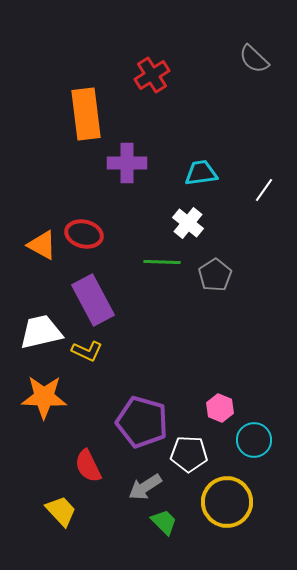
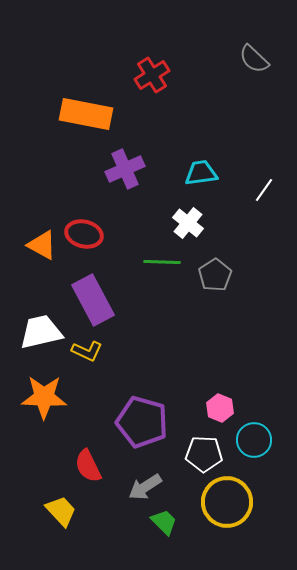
orange rectangle: rotated 72 degrees counterclockwise
purple cross: moved 2 px left, 6 px down; rotated 24 degrees counterclockwise
white pentagon: moved 15 px right
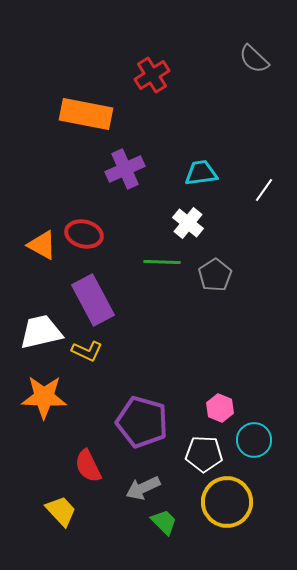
gray arrow: moved 2 px left, 1 px down; rotated 8 degrees clockwise
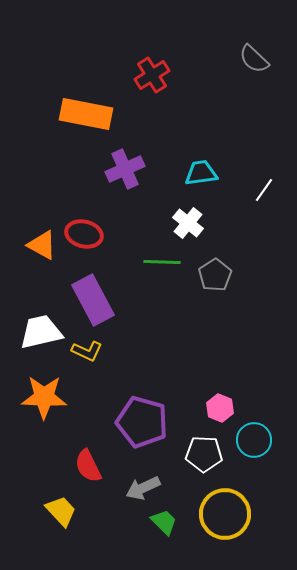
yellow circle: moved 2 px left, 12 px down
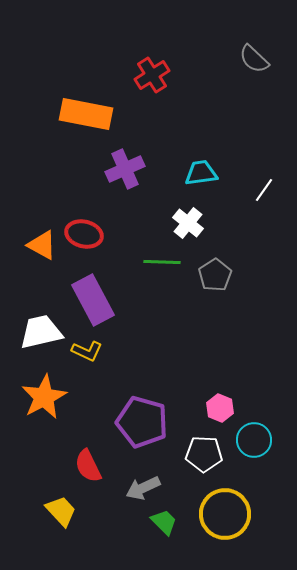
orange star: rotated 30 degrees counterclockwise
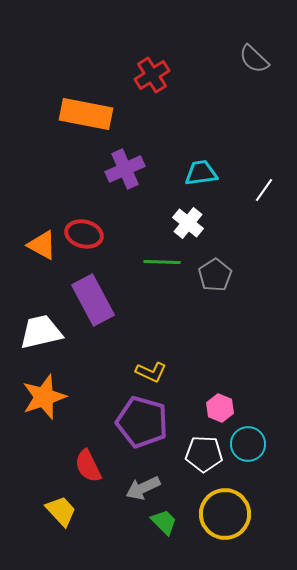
yellow L-shape: moved 64 px right, 21 px down
orange star: rotated 9 degrees clockwise
cyan circle: moved 6 px left, 4 px down
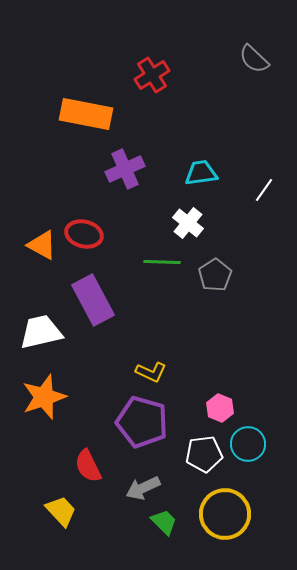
white pentagon: rotated 9 degrees counterclockwise
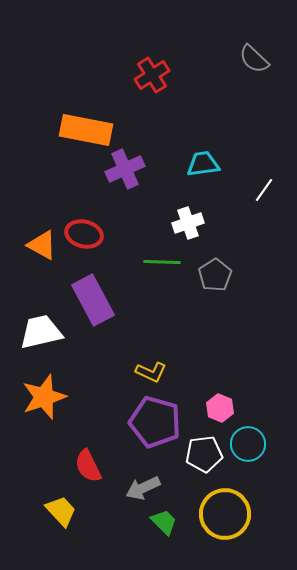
orange rectangle: moved 16 px down
cyan trapezoid: moved 2 px right, 9 px up
white cross: rotated 32 degrees clockwise
purple pentagon: moved 13 px right
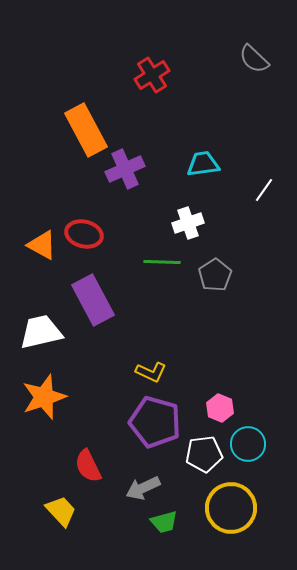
orange rectangle: rotated 51 degrees clockwise
yellow circle: moved 6 px right, 6 px up
green trapezoid: rotated 120 degrees clockwise
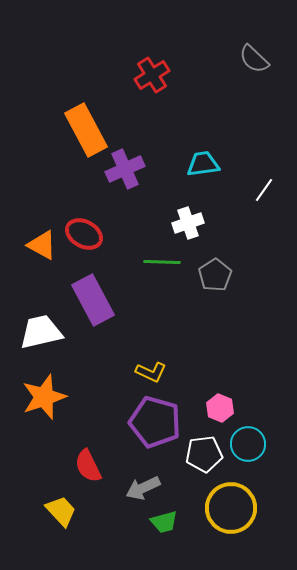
red ellipse: rotated 15 degrees clockwise
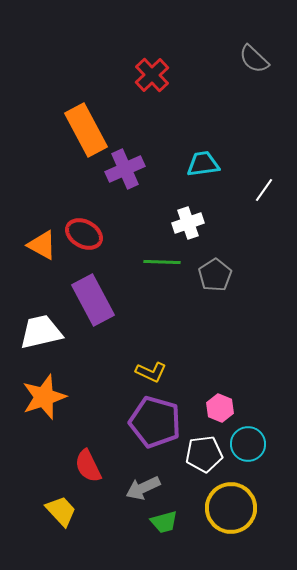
red cross: rotated 12 degrees counterclockwise
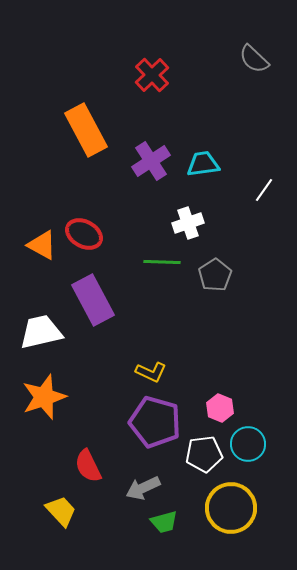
purple cross: moved 26 px right, 8 px up; rotated 9 degrees counterclockwise
